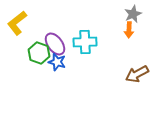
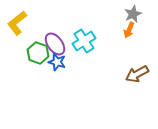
orange arrow: rotated 21 degrees clockwise
cyan cross: moved 1 px left, 1 px up; rotated 30 degrees counterclockwise
green hexagon: moved 1 px left
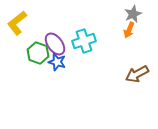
cyan cross: rotated 15 degrees clockwise
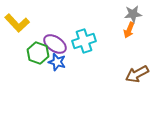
gray star: rotated 18 degrees clockwise
yellow L-shape: rotated 95 degrees counterclockwise
purple ellipse: rotated 20 degrees counterclockwise
